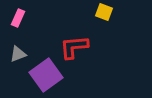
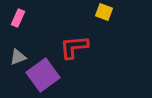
gray triangle: moved 3 px down
purple square: moved 3 px left
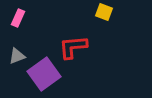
red L-shape: moved 1 px left
gray triangle: moved 1 px left, 1 px up
purple square: moved 1 px right, 1 px up
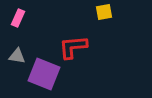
yellow square: rotated 30 degrees counterclockwise
gray triangle: rotated 30 degrees clockwise
purple square: rotated 32 degrees counterclockwise
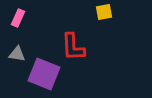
red L-shape: rotated 88 degrees counterclockwise
gray triangle: moved 2 px up
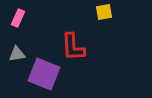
gray triangle: rotated 18 degrees counterclockwise
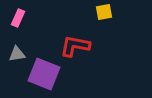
red L-shape: moved 2 px right, 1 px up; rotated 104 degrees clockwise
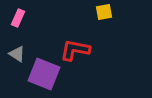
red L-shape: moved 4 px down
gray triangle: rotated 42 degrees clockwise
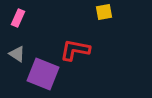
purple square: moved 1 px left
